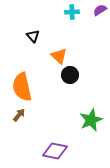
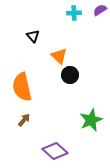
cyan cross: moved 2 px right, 1 px down
brown arrow: moved 5 px right, 5 px down
purple diamond: rotated 30 degrees clockwise
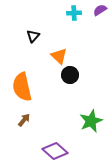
black triangle: rotated 24 degrees clockwise
green star: moved 1 px down
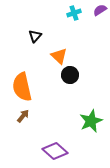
cyan cross: rotated 16 degrees counterclockwise
black triangle: moved 2 px right
brown arrow: moved 1 px left, 4 px up
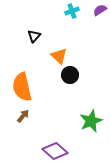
cyan cross: moved 2 px left, 2 px up
black triangle: moved 1 px left
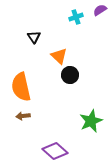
cyan cross: moved 4 px right, 6 px down
black triangle: moved 1 px down; rotated 16 degrees counterclockwise
orange semicircle: moved 1 px left
brown arrow: rotated 136 degrees counterclockwise
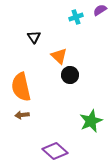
brown arrow: moved 1 px left, 1 px up
